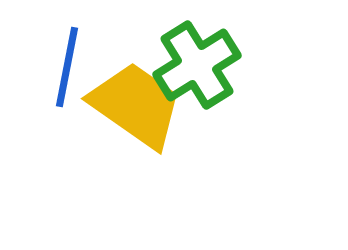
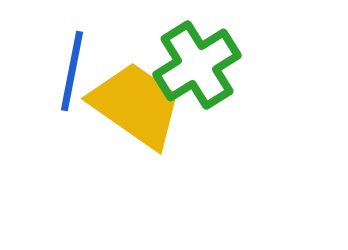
blue line: moved 5 px right, 4 px down
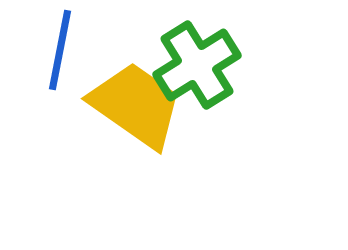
blue line: moved 12 px left, 21 px up
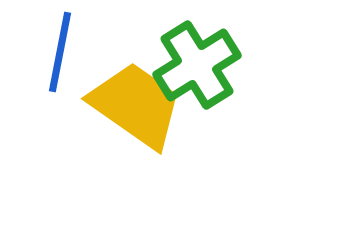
blue line: moved 2 px down
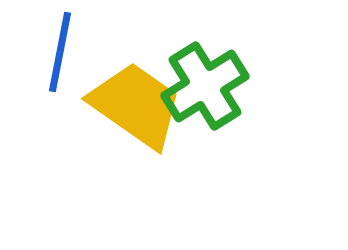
green cross: moved 8 px right, 21 px down
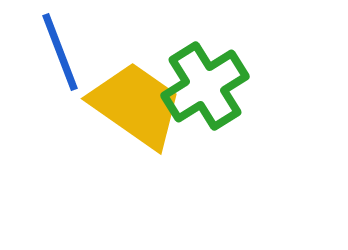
blue line: rotated 32 degrees counterclockwise
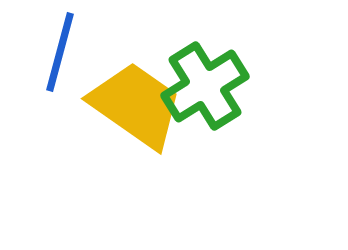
blue line: rotated 36 degrees clockwise
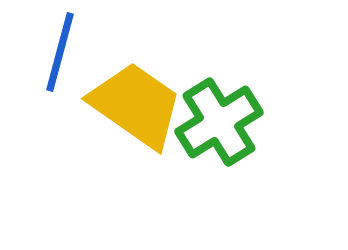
green cross: moved 14 px right, 36 px down
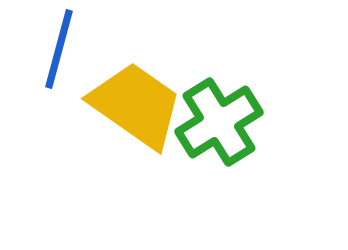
blue line: moved 1 px left, 3 px up
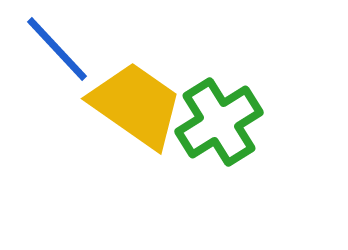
blue line: moved 2 px left; rotated 58 degrees counterclockwise
